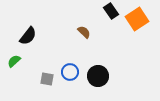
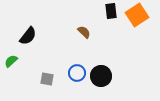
black rectangle: rotated 28 degrees clockwise
orange square: moved 4 px up
green semicircle: moved 3 px left
blue circle: moved 7 px right, 1 px down
black circle: moved 3 px right
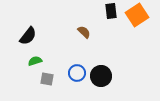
green semicircle: moved 24 px right; rotated 24 degrees clockwise
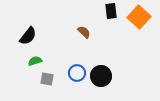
orange square: moved 2 px right, 2 px down; rotated 15 degrees counterclockwise
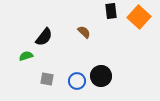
black semicircle: moved 16 px right, 1 px down
green semicircle: moved 9 px left, 5 px up
blue circle: moved 8 px down
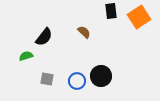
orange square: rotated 15 degrees clockwise
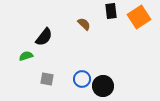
brown semicircle: moved 8 px up
black circle: moved 2 px right, 10 px down
blue circle: moved 5 px right, 2 px up
